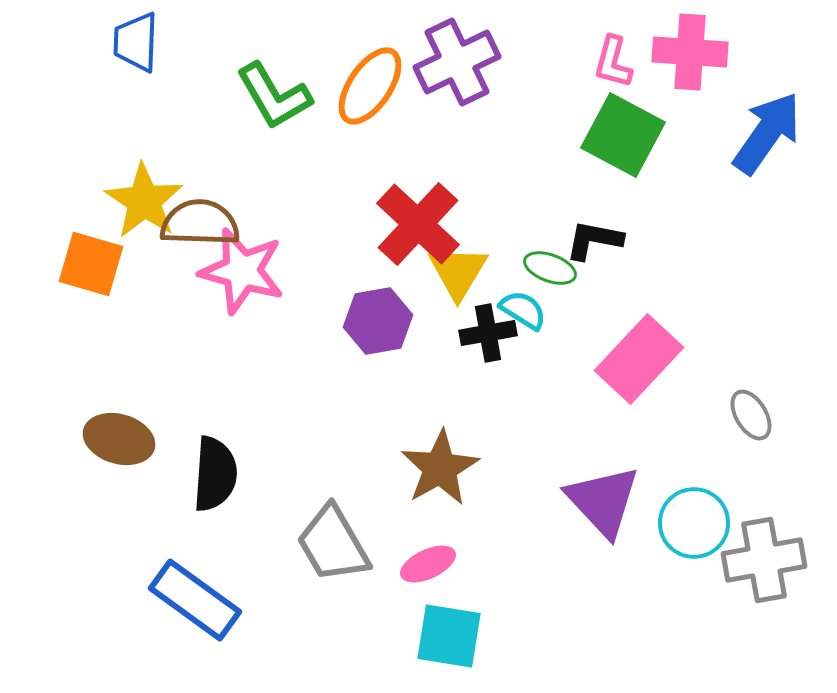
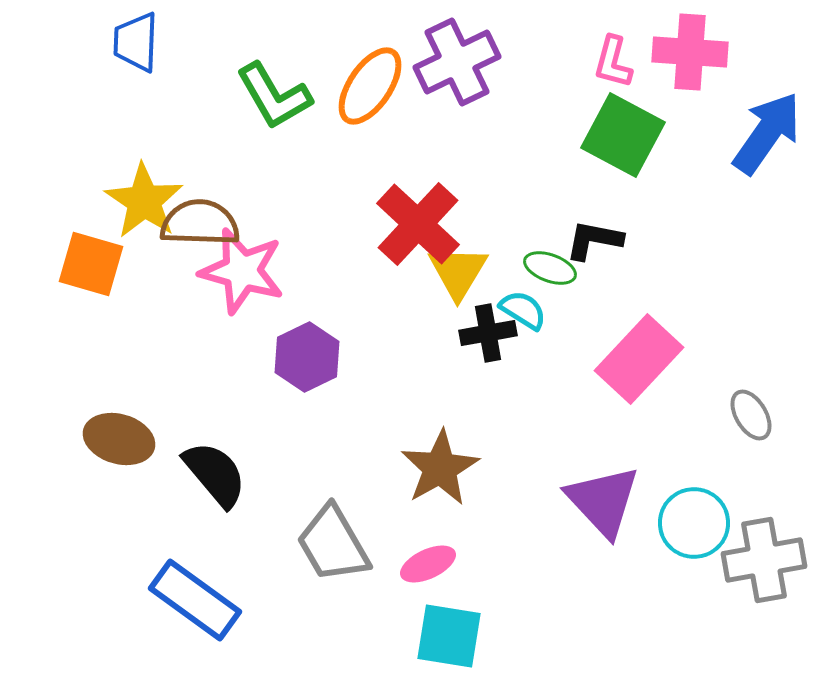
purple hexagon: moved 71 px left, 36 px down; rotated 16 degrees counterclockwise
black semicircle: rotated 44 degrees counterclockwise
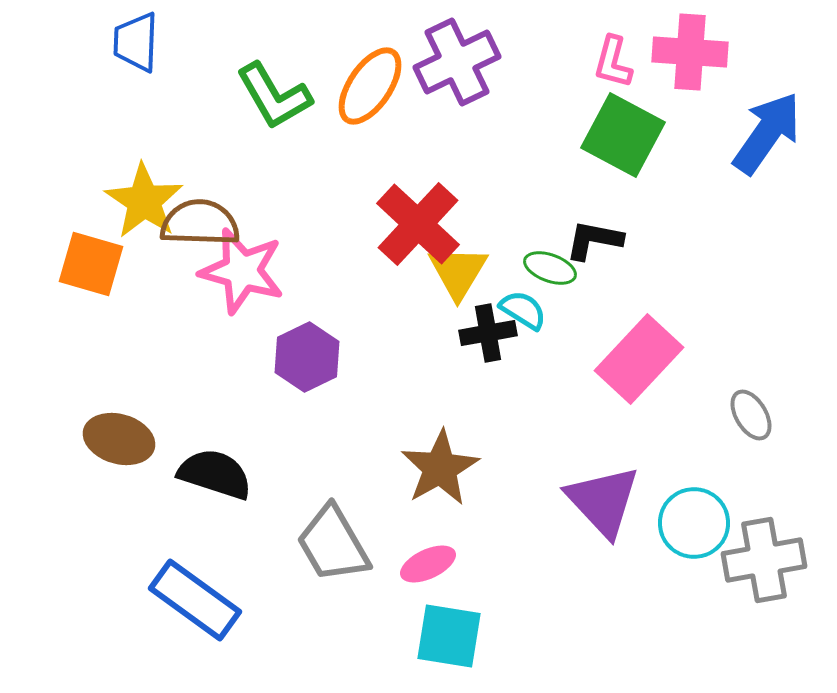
black semicircle: rotated 32 degrees counterclockwise
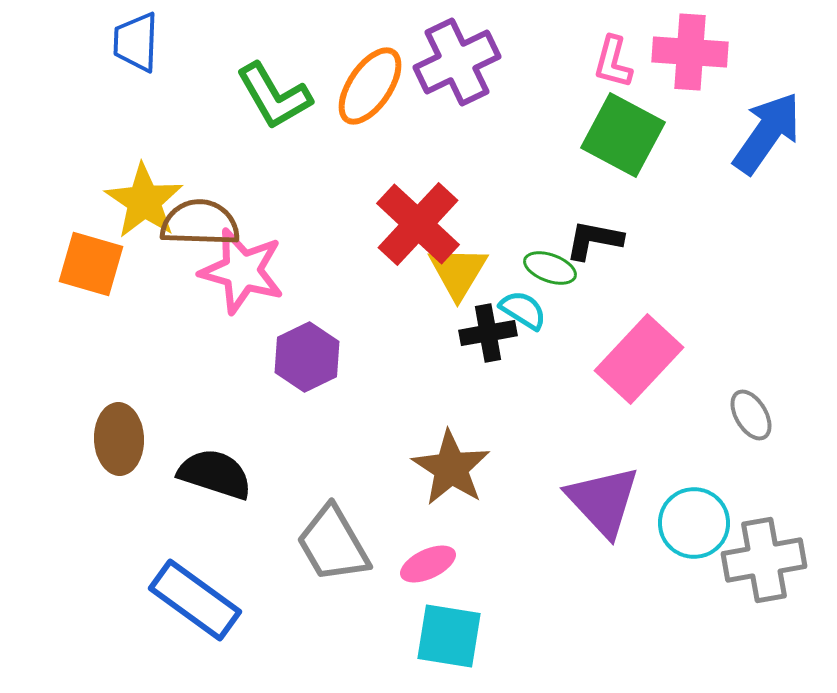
brown ellipse: rotated 72 degrees clockwise
brown star: moved 11 px right; rotated 10 degrees counterclockwise
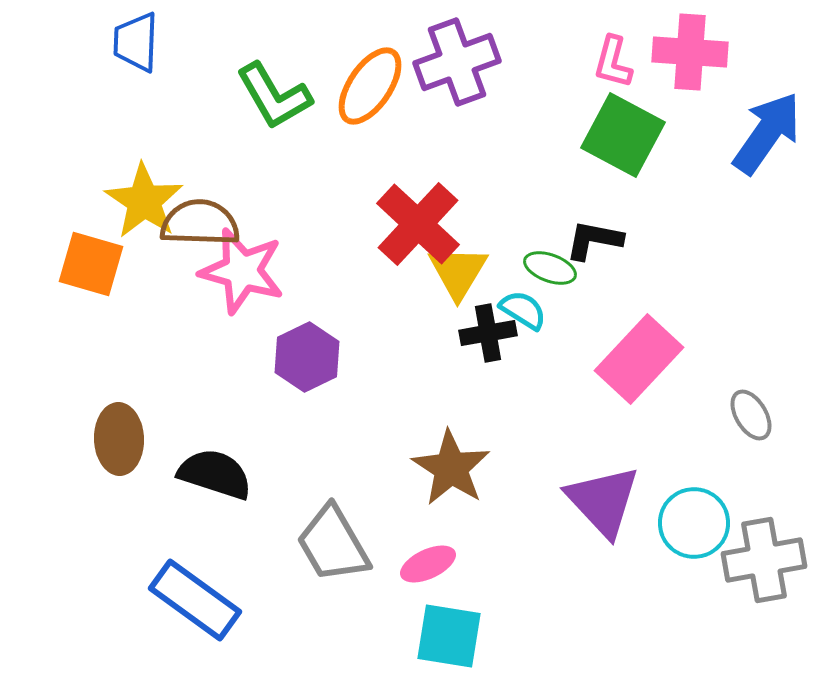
purple cross: rotated 6 degrees clockwise
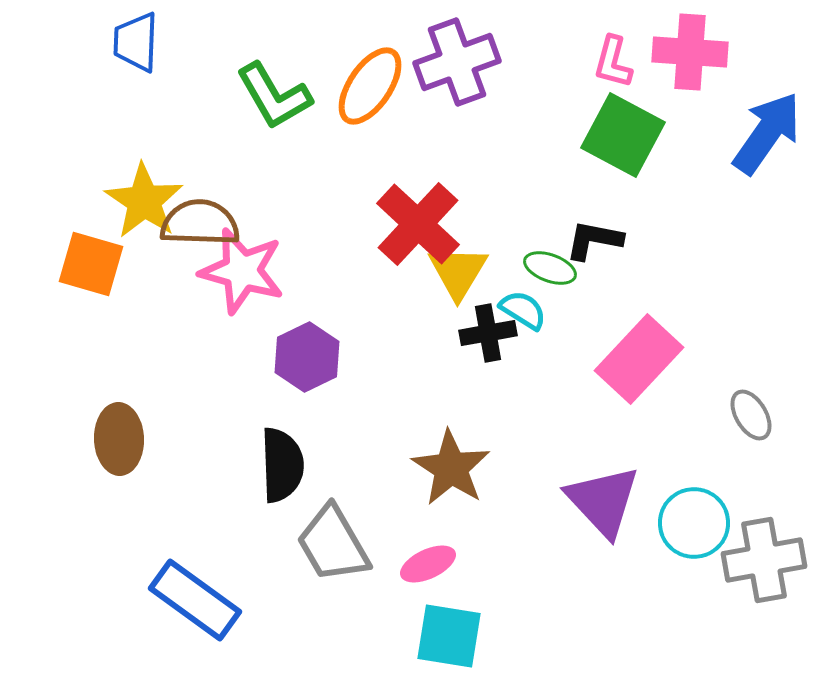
black semicircle: moved 67 px right, 9 px up; rotated 70 degrees clockwise
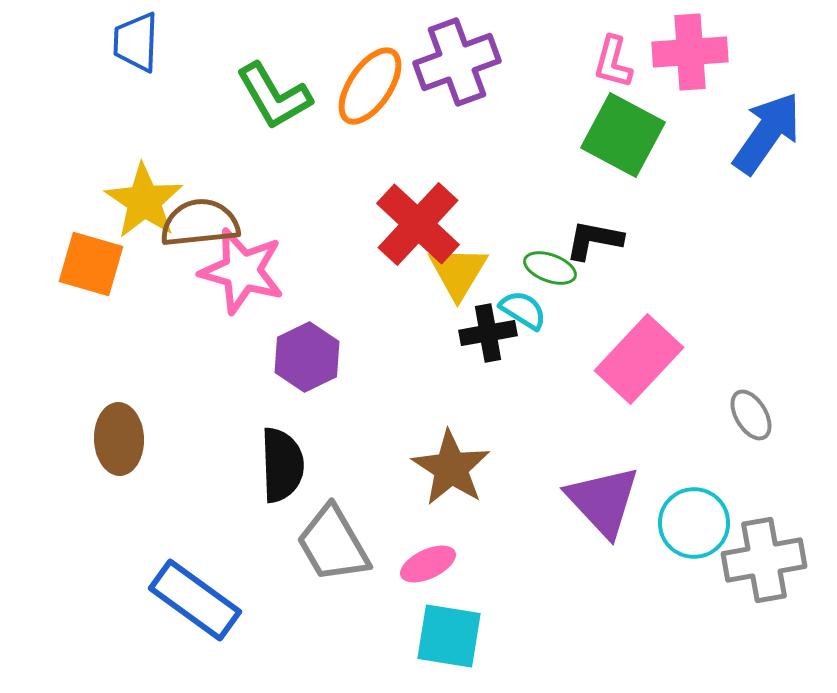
pink cross: rotated 8 degrees counterclockwise
brown semicircle: rotated 8 degrees counterclockwise
